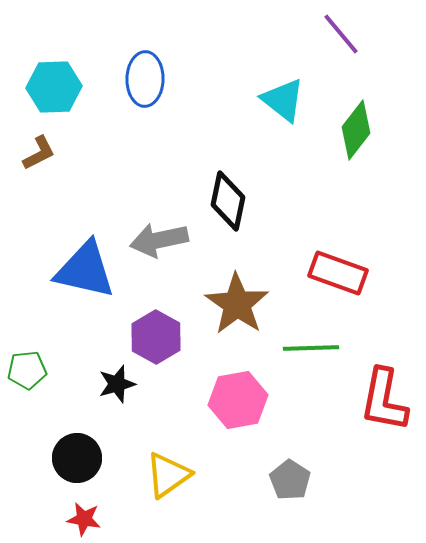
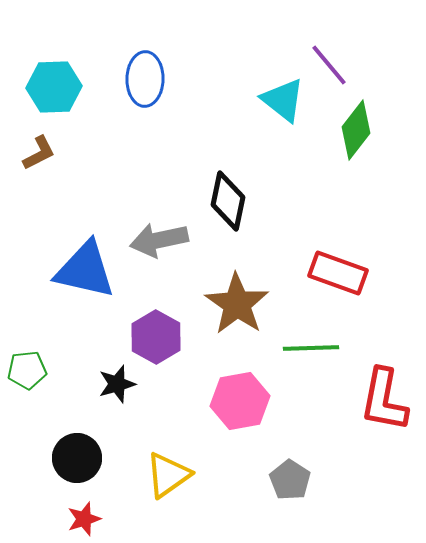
purple line: moved 12 px left, 31 px down
pink hexagon: moved 2 px right, 1 px down
red star: rotated 28 degrees counterclockwise
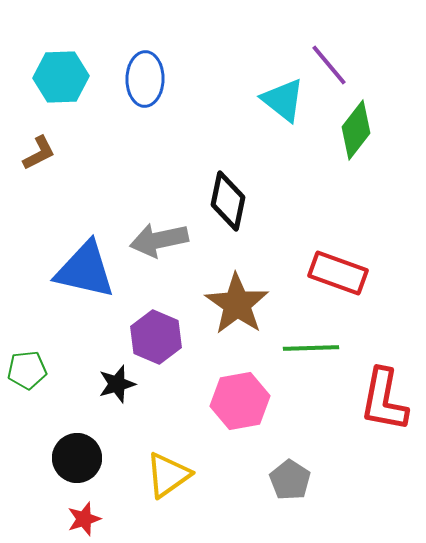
cyan hexagon: moved 7 px right, 10 px up
purple hexagon: rotated 6 degrees counterclockwise
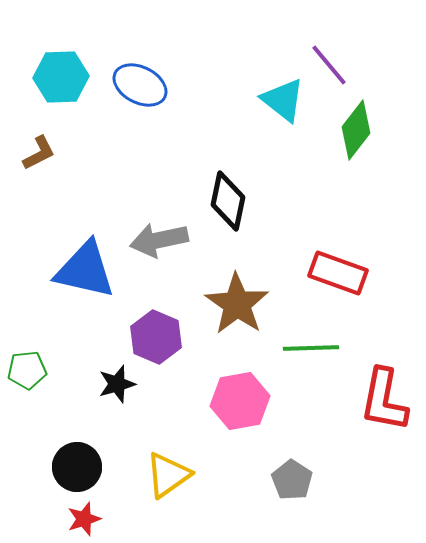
blue ellipse: moved 5 px left, 6 px down; rotated 64 degrees counterclockwise
black circle: moved 9 px down
gray pentagon: moved 2 px right
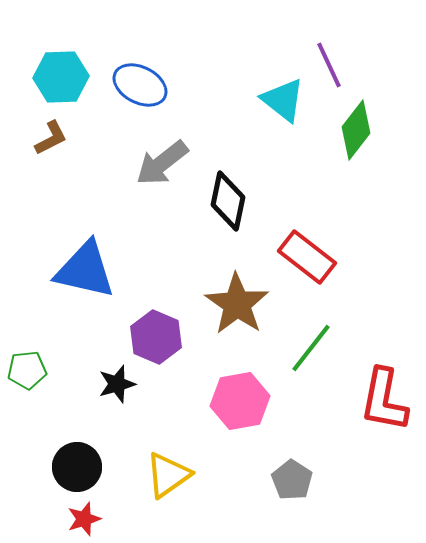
purple line: rotated 15 degrees clockwise
brown L-shape: moved 12 px right, 15 px up
gray arrow: moved 3 px right, 77 px up; rotated 26 degrees counterclockwise
red rectangle: moved 31 px left, 16 px up; rotated 18 degrees clockwise
green line: rotated 50 degrees counterclockwise
